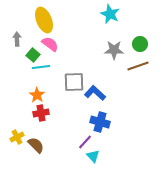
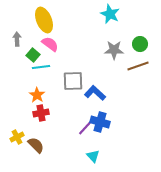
gray square: moved 1 px left, 1 px up
purple line: moved 14 px up
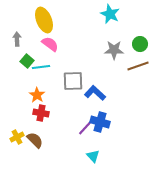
green square: moved 6 px left, 6 px down
red cross: rotated 21 degrees clockwise
brown semicircle: moved 1 px left, 5 px up
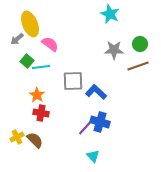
yellow ellipse: moved 14 px left, 4 px down
gray arrow: rotated 128 degrees counterclockwise
blue L-shape: moved 1 px right, 1 px up
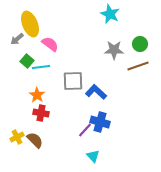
purple line: moved 2 px down
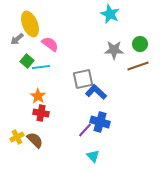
gray square: moved 10 px right, 2 px up; rotated 10 degrees counterclockwise
orange star: moved 1 px right, 1 px down
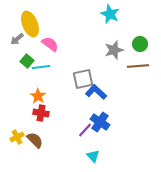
gray star: rotated 18 degrees counterclockwise
brown line: rotated 15 degrees clockwise
blue cross: rotated 18 degrees clockwise
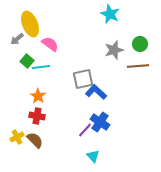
red cross: moved 4 px left, 3 px down
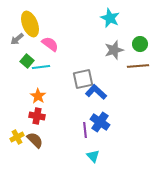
cyan star: moved 4 px down
purple line: rotated 49 degrees counterclockwise
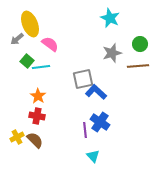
gray star: moved 2 px left, 3 px down
